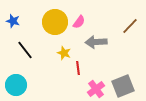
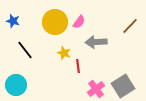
red line: moved 2 px up
gray square: rotated 10 degrees counterclockwise
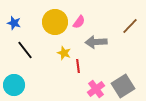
blue star: moved 1 px right, 2 px down
cyan circle: moved 2 px left
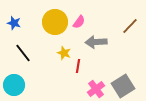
black line: moved 2 px left, 3 px down
red line: rotated 16 degrees clockwise
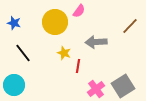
pink semicircle: moved 11 px up
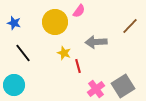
red line: rotated 24 degrees counterclockwise
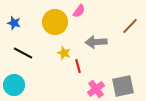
black line: rotated 24 degrees counterclockwise
gray square: rotated 20 degrees clockwise
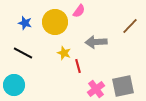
blue star: moved 11 px right
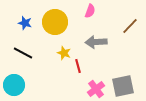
pink semicircle: moved 11 px right; rotated 16 degrees counterclockwise
